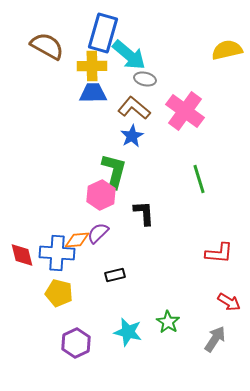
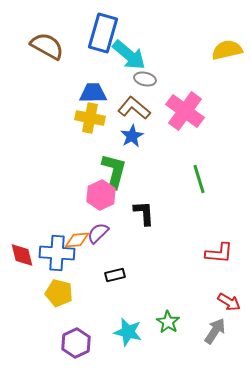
yellow cross: moved 2 px left, 52 px down; rotated 12 degrees clockwise
gray arrow: moved 8 px up
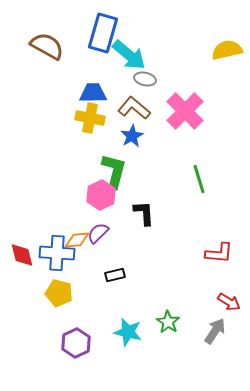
pink cross: rotated 9 degrees clockwise
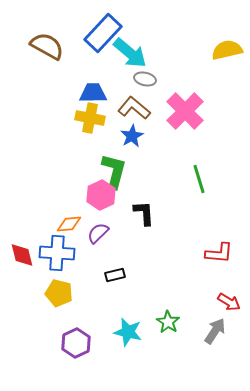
blue rectangle: rotated 27 degrees clockwise
cyan arrow: moved 1 px right, 2 px up
orange diamond: moved 8 px left, 16 px up
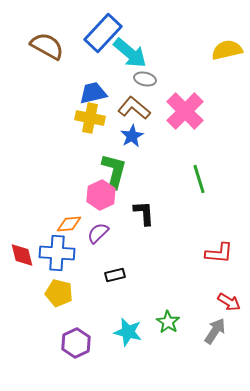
blue trapezoid: rotated 12 degrees counterclockwise
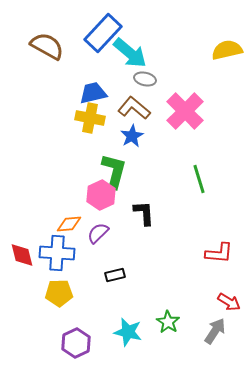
yellow pentagon: rotated 16 degrees counterclockwise
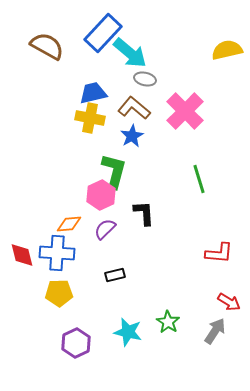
purple semicircle: moved 7 px right, 4 px up
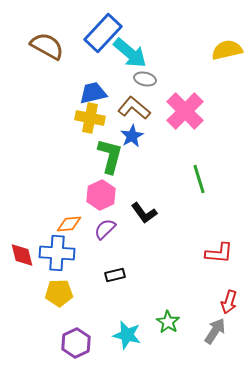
green L-shape: moved 4 px left, 15 px up
black L-shape: rotated 148 degrees clockwise
red arrow: rotated 75 degrees clockwise
cyan star: moved 1 px left, 3 px down
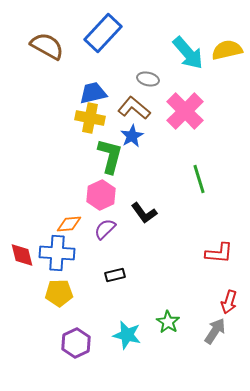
cyan arrow: moved 58 px right; rotated 9 degrees clockwise
gray ellipse: moved 3 px right
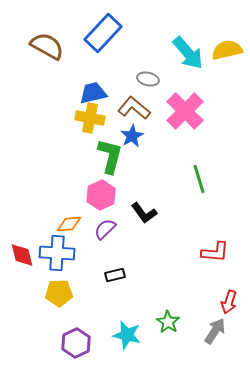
red L-shape: moved 4 px left, 1 px up
